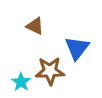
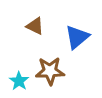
blue triangle: moved 11 px up; rotated 12 degrees clockwise
cyan star: moved 2 px left, 1 px up
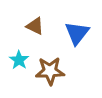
blue triangle: moved 4 px up; rotated 12 degrees counterclockwise
cyan star: moved 21 px up
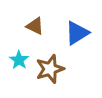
blue triangle: rotated 20 degrees clockwise
brown star: moved 2 px up; rotated 16 degrees counterclockwise
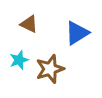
brown triangle: moved 6 px left, 2 px up
cyan star: rotated 18 degrees clockwise
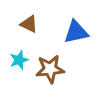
blue triangle: moved 1 px left, 1 px up; rotated 20 degrees clockwise
brown star: rotated 12 degrees clockwise
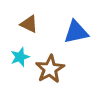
cyan star: moved 1 px right, 3 px up
brown star: rotated 24 degrees counterclockwise
